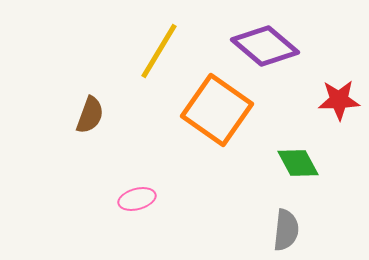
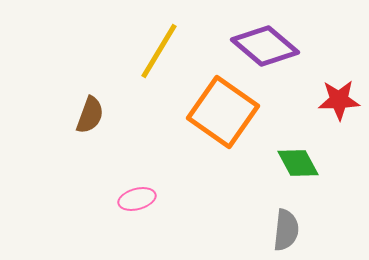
orange square: moved 6 px right, 2 px down
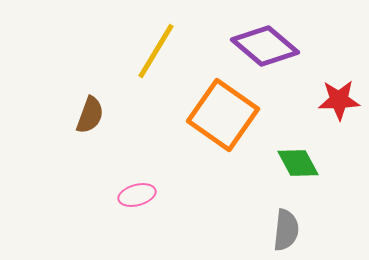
yellow line: moved 3 px left
orange square: moved 3 px down
pink ellipse: moved 4 px up
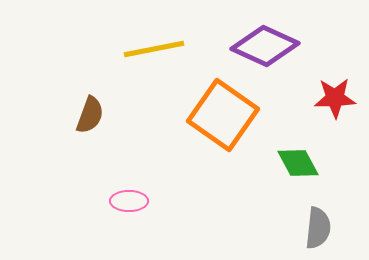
purple diamond: rotated 16 degrees counterclockwise
yellow line: moved 2 px left, 2 px up; rotated 48 degrees clockwise
red star: moved 4 px left, 2 px up
pink ellipse: moved 8 px left, 6 px down; rotated 15 degrees clockwise
gray semicircle: moved 32 px right, 2 px up
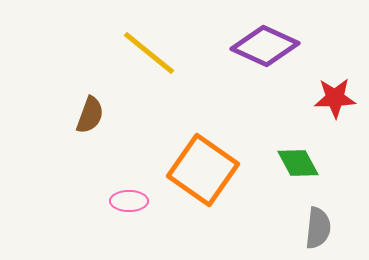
yellow line: moved 5 px left, 4 px down; rotated 50 degrees clockwise
orange square: moved 20 px left, 55 px down
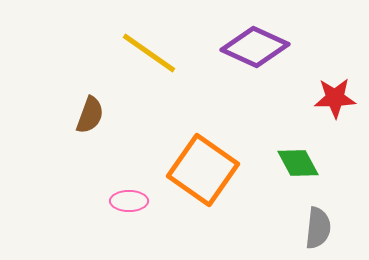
purple diamond: moved 10 px left, 1 px down
yellow line: rotated 4 degrees counterclockwise
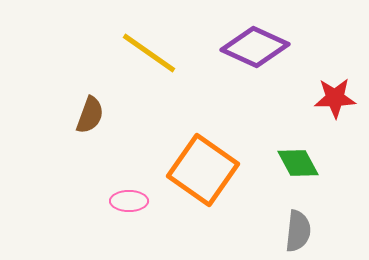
gray semicircle: moved 20 px left, 3 px down
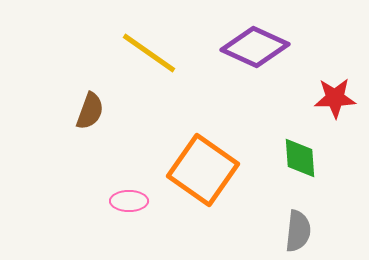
brown semicircle: moved 4 px up
green diamond: moved 2 px right, 5 px up; rotated 24 degrees clockwise
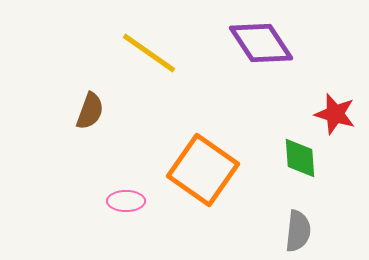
purple diamond: moved 6 px right, 4 px up; rotated 32 degrees clockwise
red star: moved 16 px down; rotated 18 degrees clockwise
pink ellipse: moved 3 px left
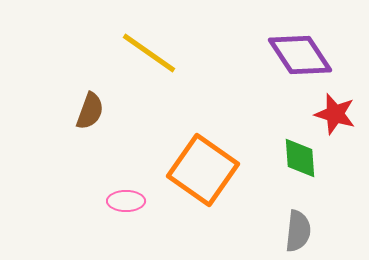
purple diamond: moved 39 px right, 12 px down
